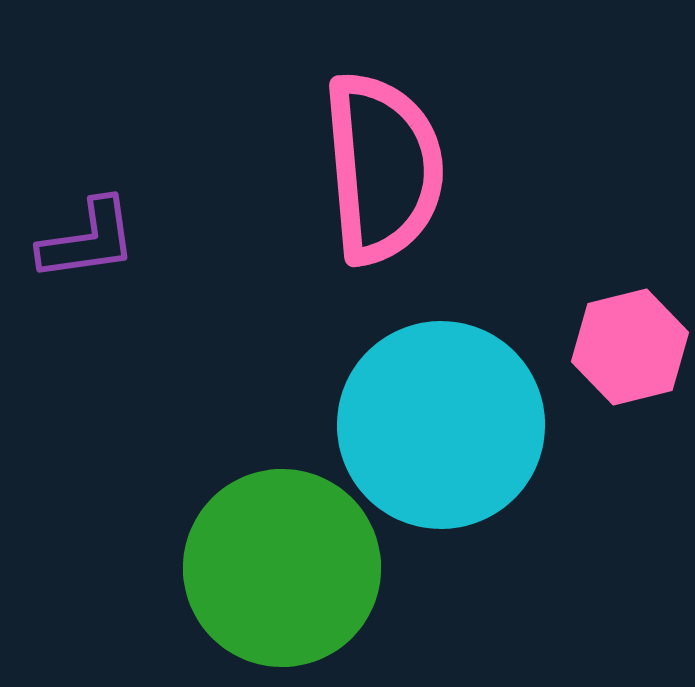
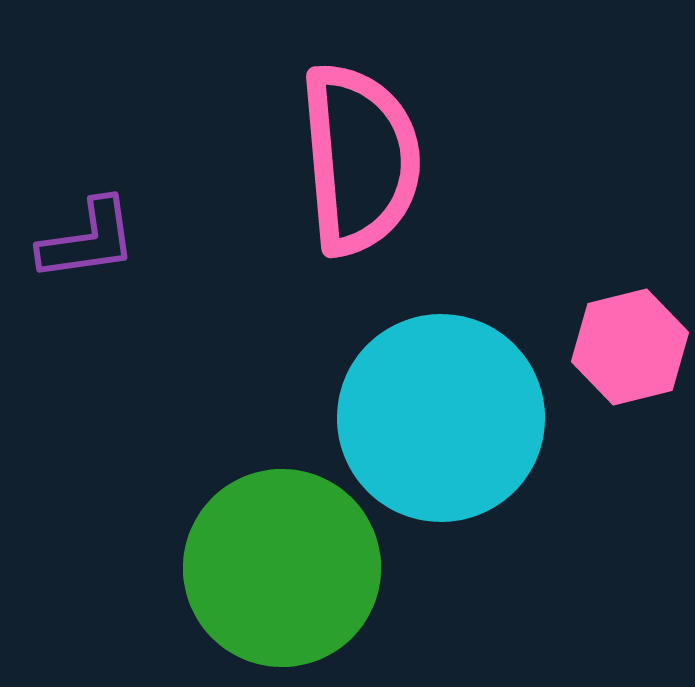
pink semicircle: moved 23 px left, 9 px up
cyan circle: moved 7 px up
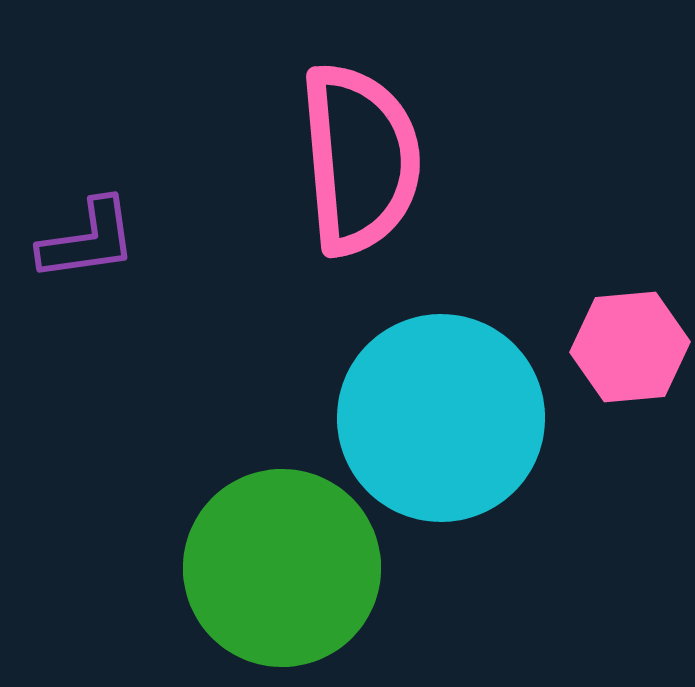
pink hexagon: rotated 9 degrees clockwise
